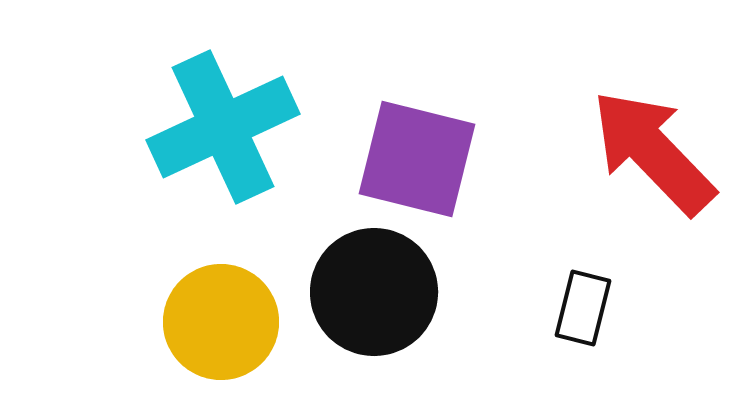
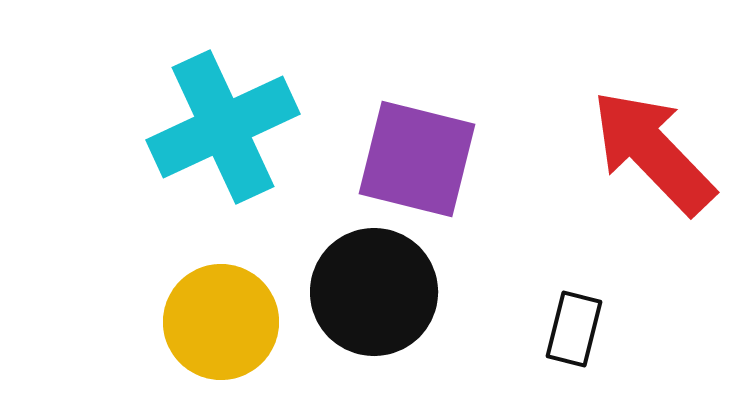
black rectangle: moved 9 px left, 21 px down
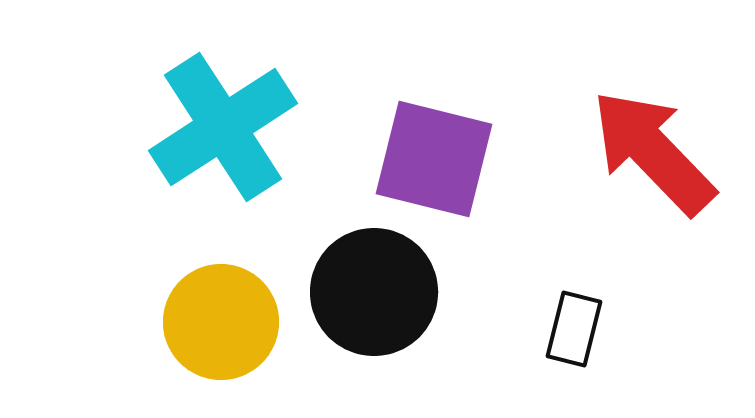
cyan cross: rotated 8 degrees counterclockwise
purple square: moved 17 px right
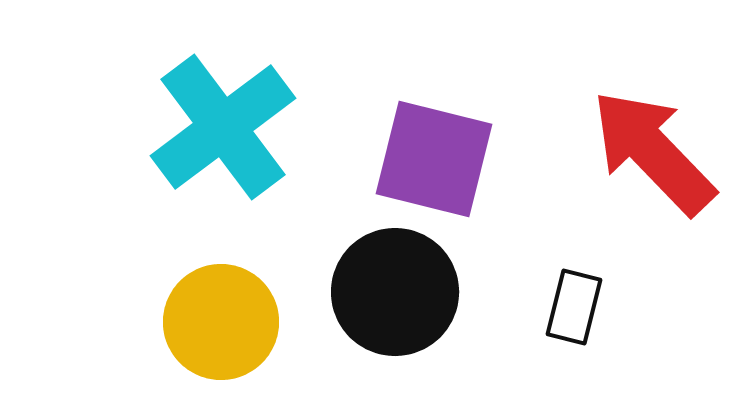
cyan cross: rotated 4 degrees counterclockwise
black circle: moved 21 px right
black rectangle: moved 22 px up
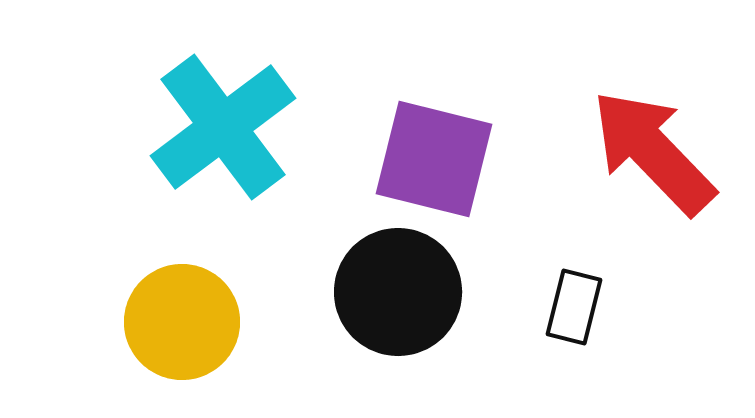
black circle: moved 3 px right
yellow circle: moved 39 px left
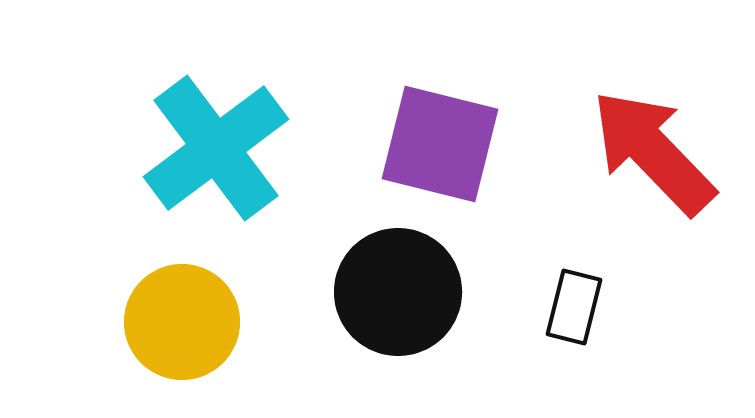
cyan cross: moved 7 px left, 21 px down
purple square: moved 6 px right, 15 px up
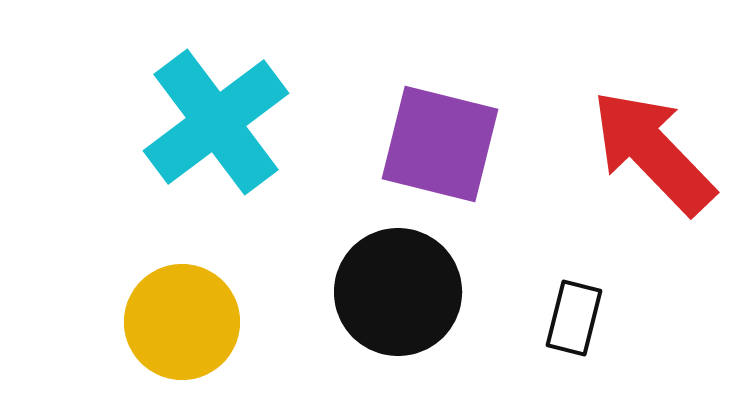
cyan cross: moved 26 px up
black rectangle: moved 11 px down
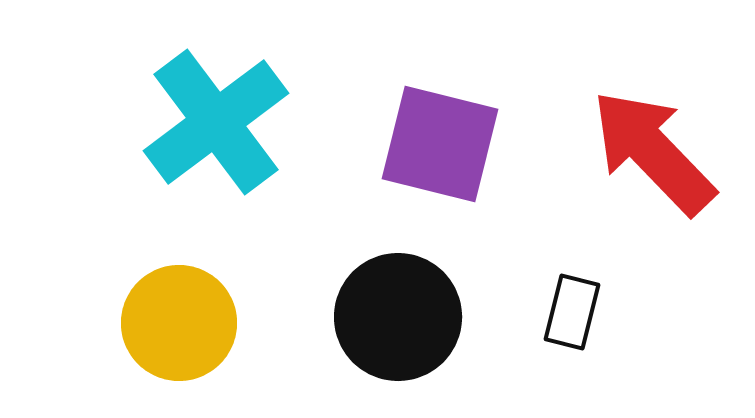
black circle: moved 25 px down
black rectangle: moved 2 px left, 6 px up
yellow circle: moved 3 px left, 1 px down
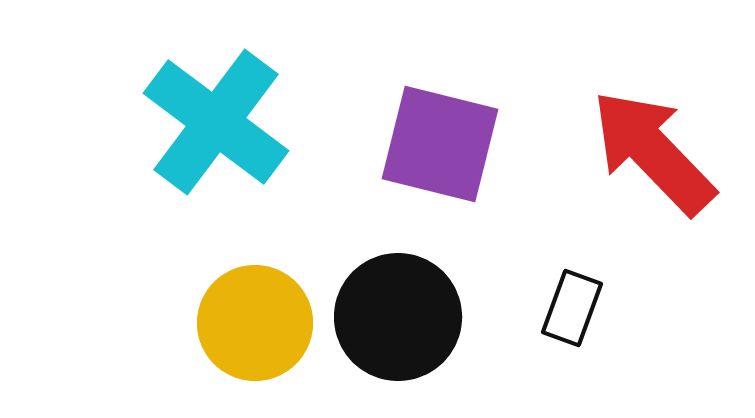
cyan cross: rotated 16 degrees counterclockwise
black rectangle: moved 4 px up; rotated 6 degrees clockwise
yellow circle: moved 76 px right
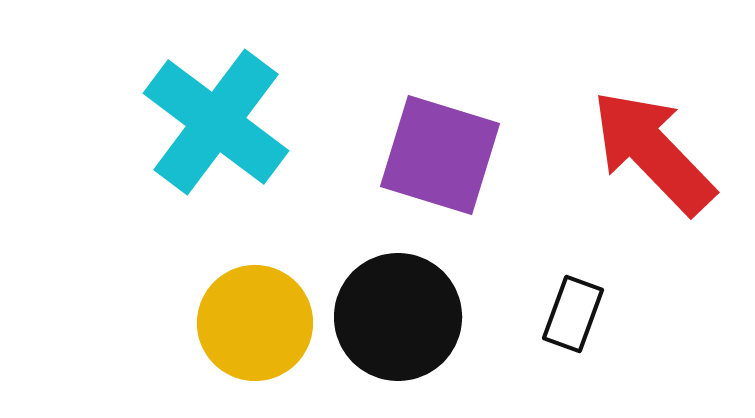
purple square: moved 11 px down; rotated 3 degrees clockwise
black rectangle: moved 1 px right, 6 px down
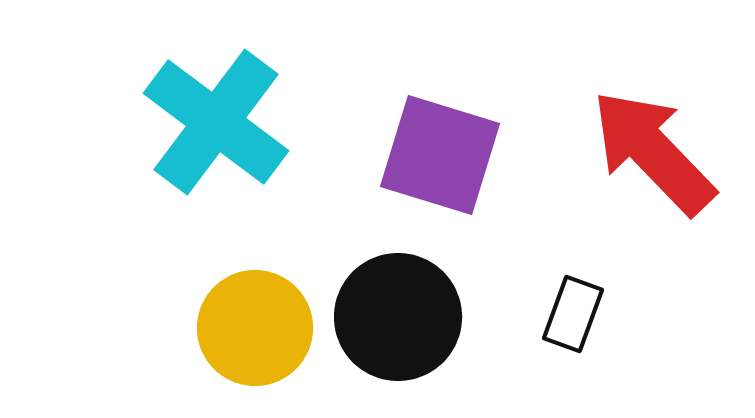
yellow circle: moved 5 px down
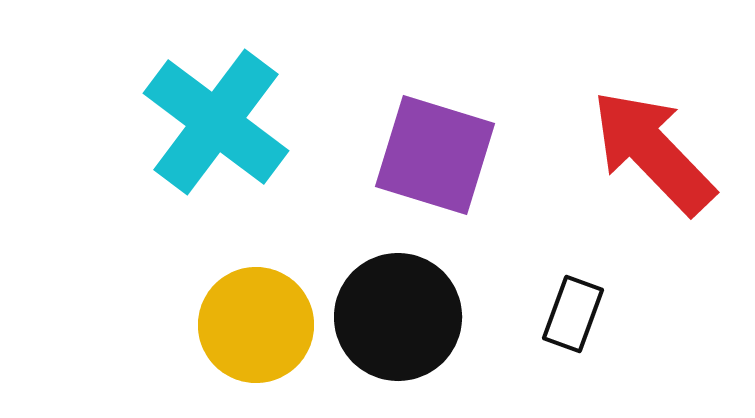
purple square: moved 5 px left
yellow circle: moved 1 px right, 3 px up
